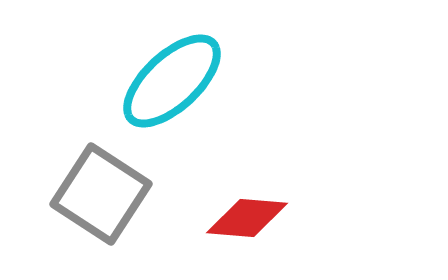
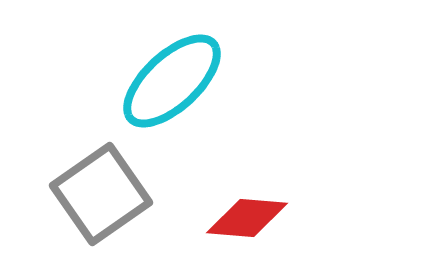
gray square: rotated 22 degrees clockwise
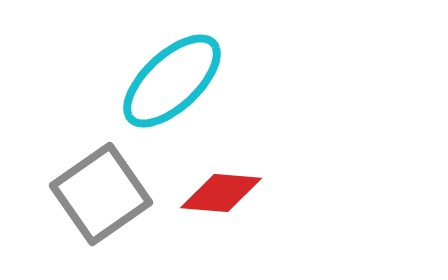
red diamond: moved 26 px left, 25 px up
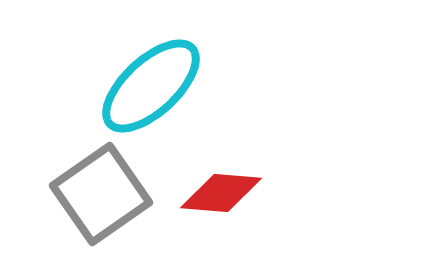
cyan ellipse: moved 21 px left, 5 px down
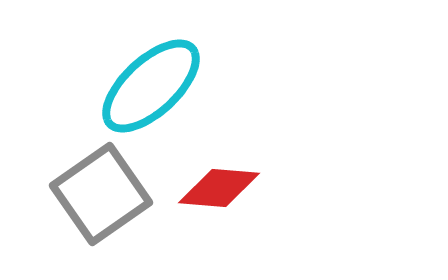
red diamond: moved 2 px left, 5 px up
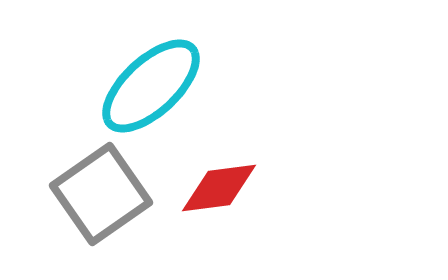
red diamond: rotated 12 degrees counterclockwise
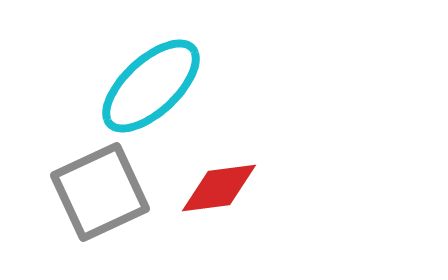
gray square: moved 1 px left, 2 px up; rotated 10 degrees clockwise
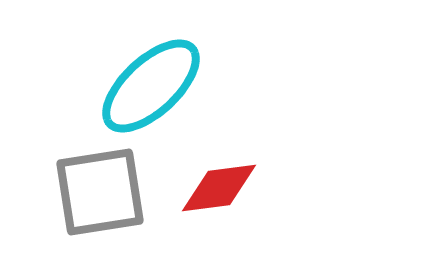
gray square: rotated 16 degrees clockwise
